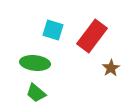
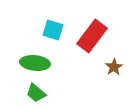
brown star: moved 3 px right, 1 px up
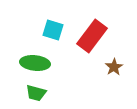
green trapezoid: rotated 25 degrees counterclockwise
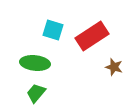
red rectangle: rotated 20 degrees clockwise
brown star: rotated 24 degrees counterclockwise
green trapezoid: rotated 115 degrees clockwise
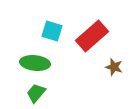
cyan square: moved 1 px left, 1 px down
red rectangle: rotated 8 degrees counterclockwise
